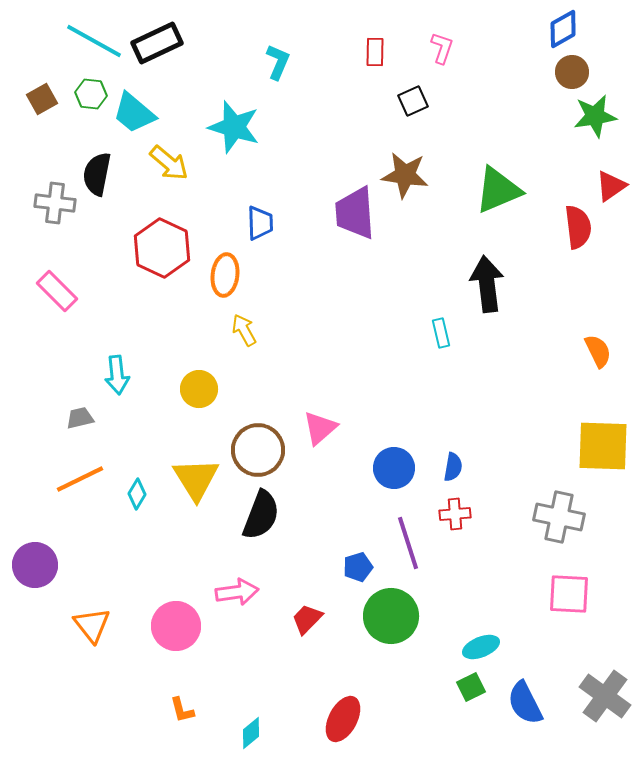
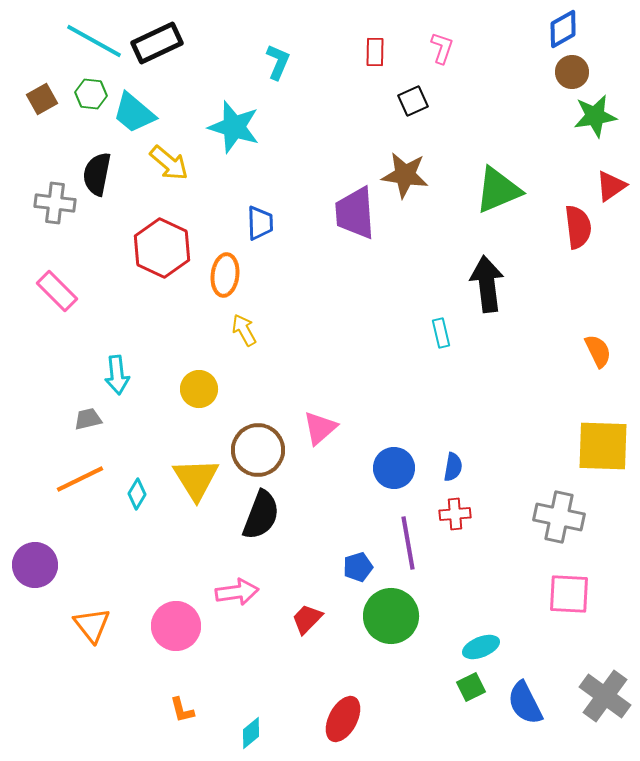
gray trapezoid at (80, 418): moved 8 px right, 1 px down
purple line at (408, 543): rotated 8 degrees clockwise
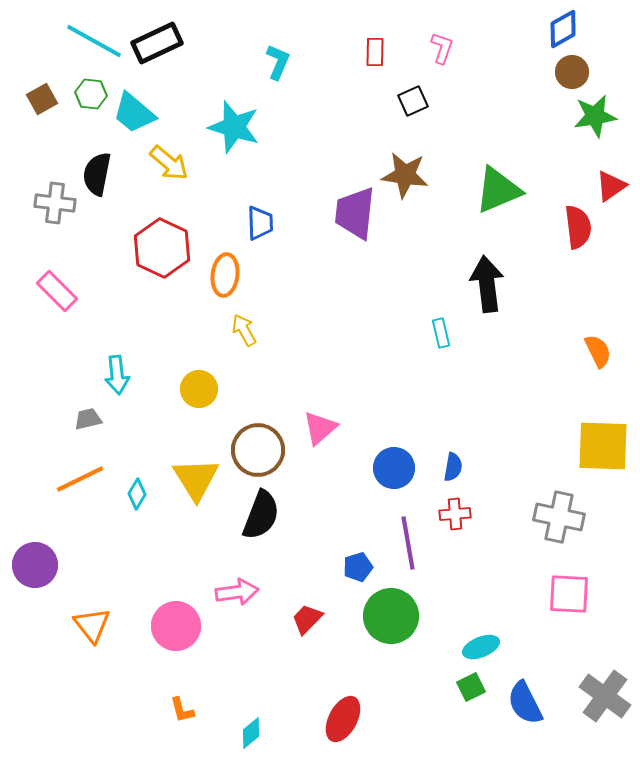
purple trapezoid at (355, 213): rotated 10 degrees clockwise
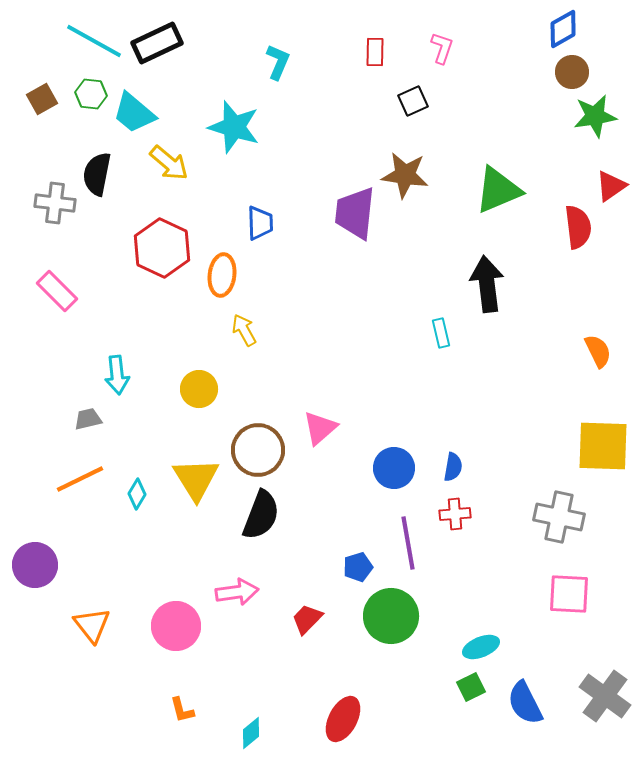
orange ellipse at (225, 275): moved 3 px left
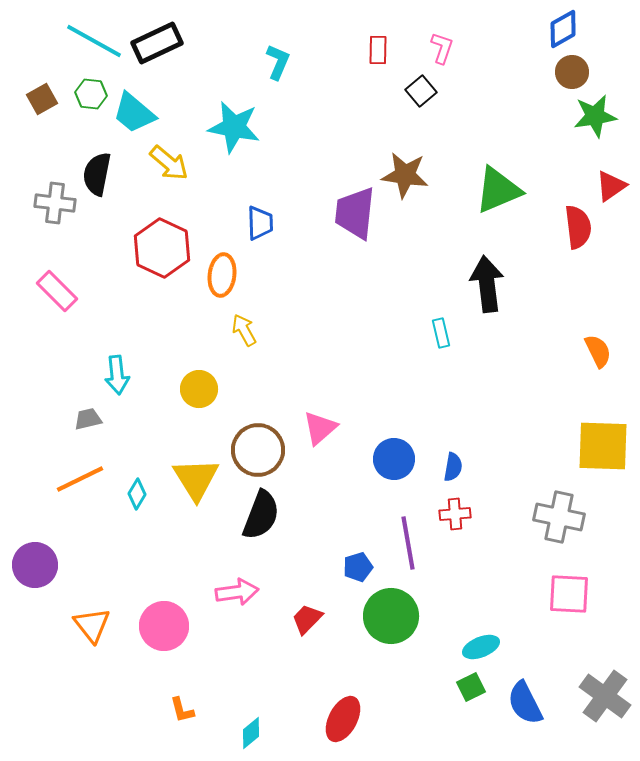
red rectangle at (375, 52): moved 3 px right, 2 px up
black square at (413, 101): moved 8 px right, 10 px up; rotated 16 degrees counterclockwise
cyan star at (234, 127): rotated 6 degrees counterclockwise
blue circle at (394, 468): moved 9 px up
pink circle at (176, 626): moved 12 px left
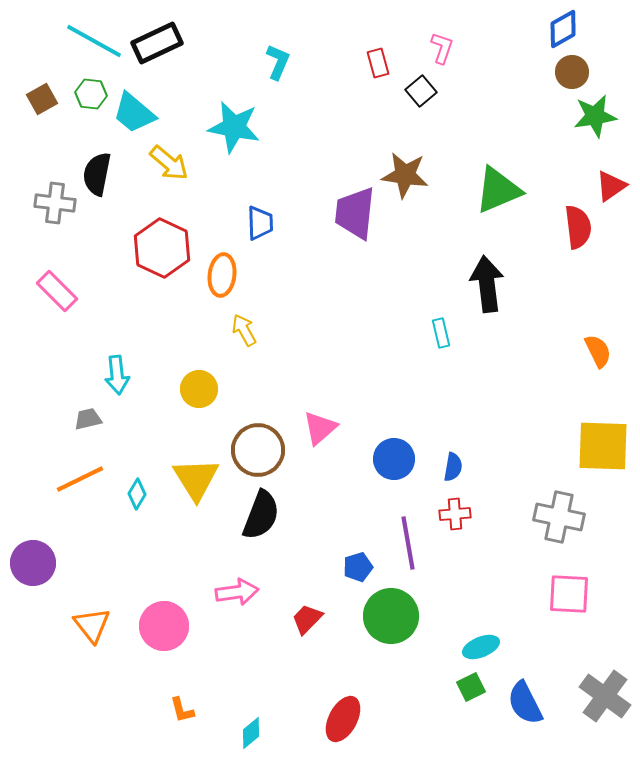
red rectangle at (378, 50): moved 13 px down; rotated 16 degrees counterclockwise
purple circle at (35, 565): moved 2 px left, 2 px up
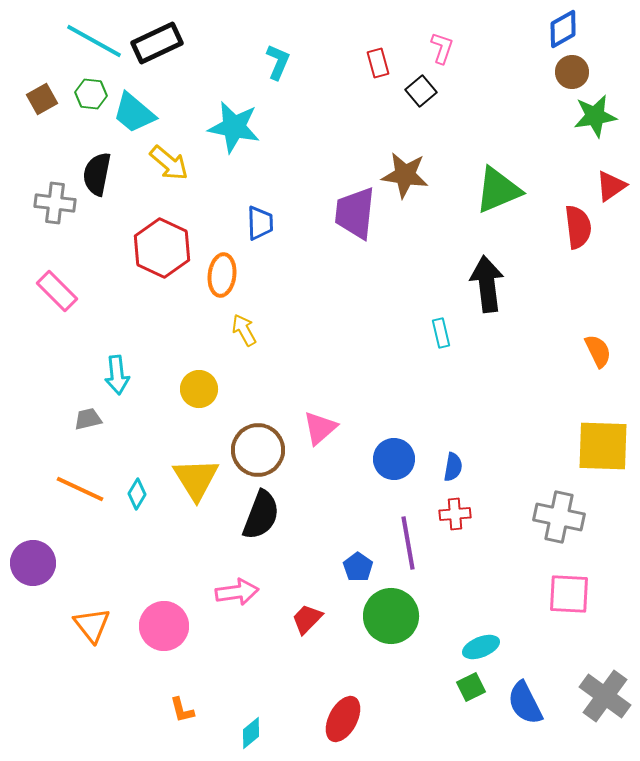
orange line at (80, 479): moved 10 px down; rotated 51 degrees clockwise
blue pentagon at (358, 567): rotated 20 degrees counterclockwise
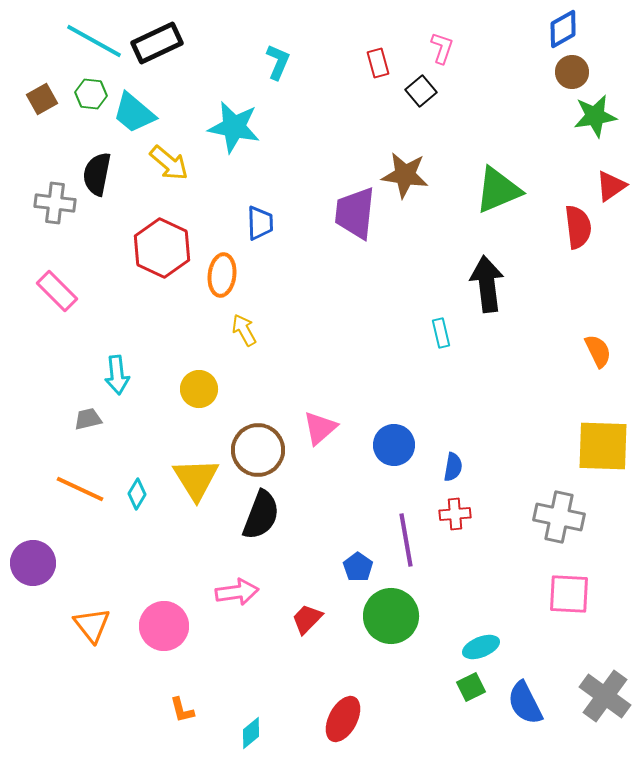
blue circle at (394, 459): moved 14 px up
purple line at (408, 543): moved 2 px left, 3 px up
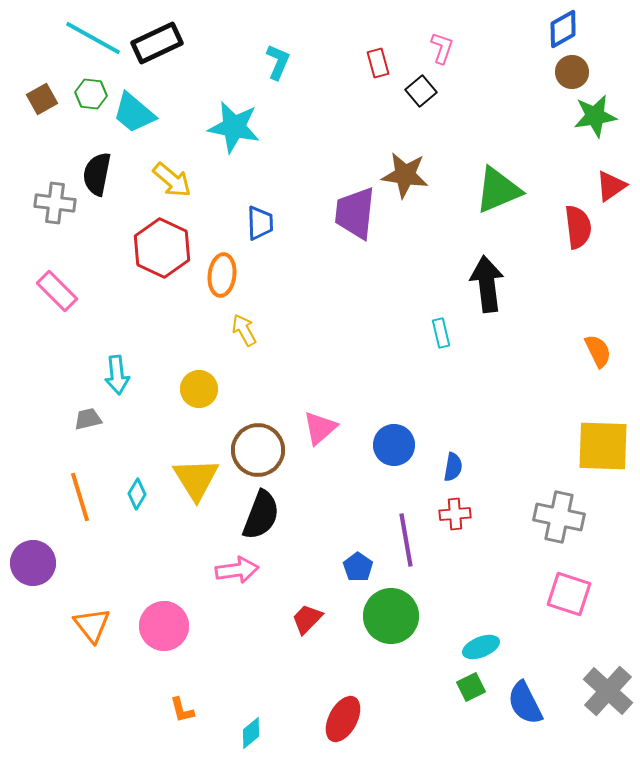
cyan line at (94, 41): moved 1 px left, 3 px up
yellow arrow at (169, 163): moved 3 px right, 17 px down
orange line at (80, 489): moved 8 px down; rotated 48 degrees clockwise
pink arrow at (237, 592): moved 22 px up
pink square at (569, 594): rotated 15 degrees clockwise
gray cross at (605, 696): moved 3 px right, 5 px up; rotated 6 degrees clockwise
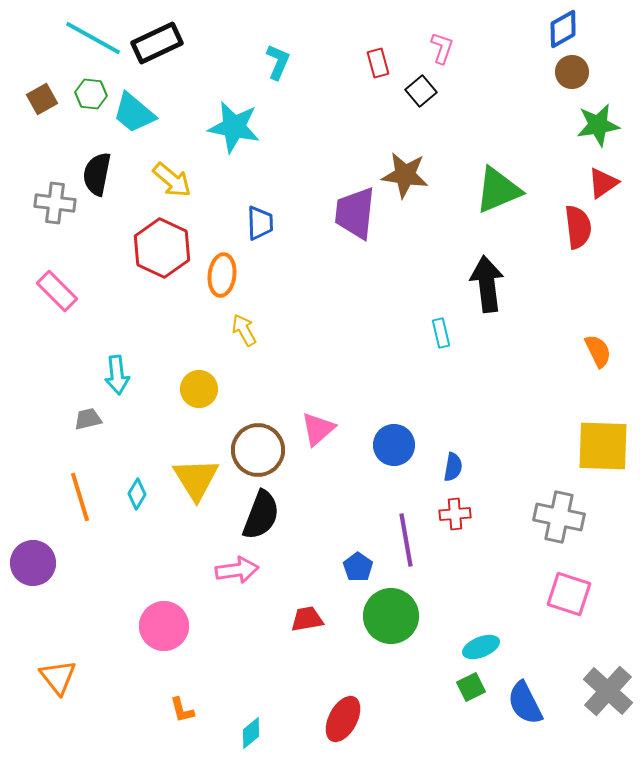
green star at (595, 116): moved 3 px right, 9 px down
red triangle at (611, 186): moved 8 px left, 3 px up
pink triangle at (320, 428): moved 2 px left, 1 px down
red trapezoid at (307, 619): rotated 36 degrees clockwise
orange triangle at (92, 625): moved 34 px left, 52 px down
